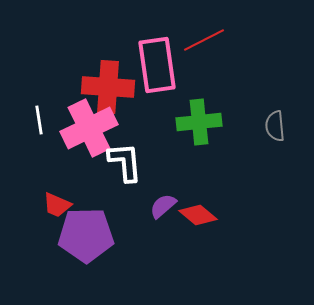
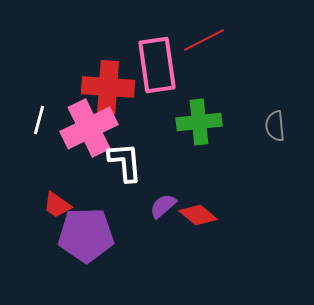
white line: rotated 24 degrees clockwise
red trapezoid: rotated 12 degrees clockwise
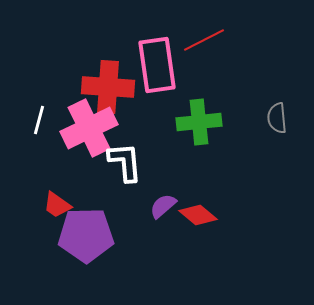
gray semicircle: moved 2 px right, 8 px up
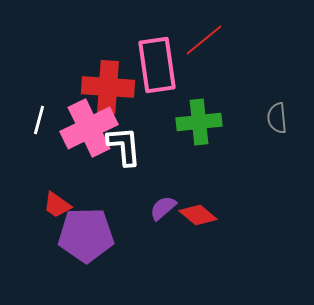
red line: rotated 12 degrees counterclockwise
white L-shape: moved 1 px left, 16 px up
purple semicircle: moved 2 px down
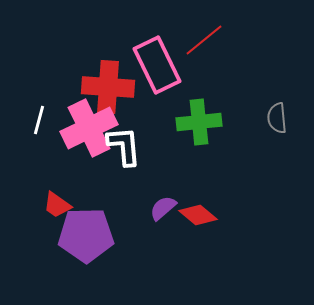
pink rectangle: rotated 18 degrees counterclockwise
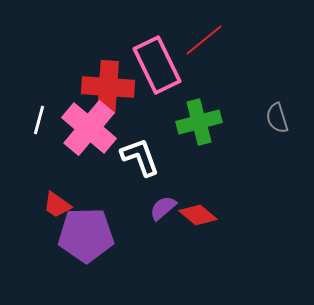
gray semicircle: rotated 12 degrees counterclockwise
green cross: rotated 9 degrees counterclockwise
pink cross: rotated 24 degrees counterclockwise
white L-shape: moved 16 px right, 11 px down; rotated 15 degrees counterclockwise
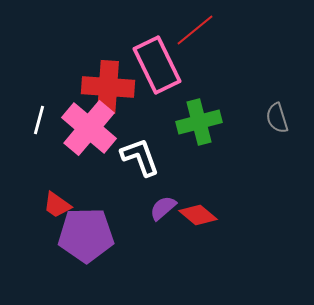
red line: moved 9 px left, 10 px up
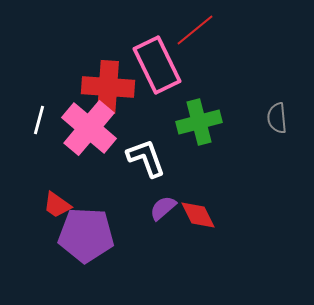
gray semicircle: rotated 12 degrees clockwise
white L-shape: moved 6 px right, 1 px down
red diamond: rotated 24 degrees clockwise
purple pentagon: rotated 4 degrees clockwise
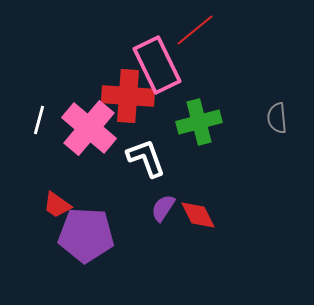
red cross: moved 20 px right, 9 px down
purple semicircle: rotated 16 degrees counterclockwise
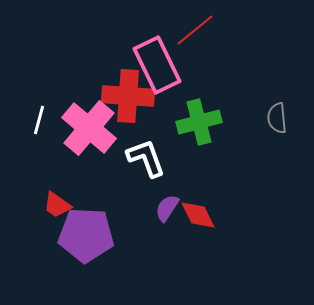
purple semicircle: moved 4 px right
